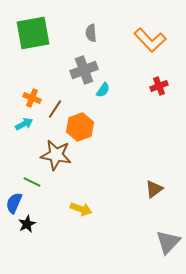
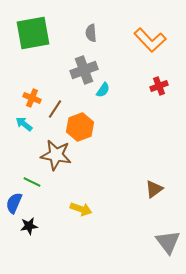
cyan arrow: rotated 114 degrees counterclockwise
black star: moved 2 px right, 2 px down; rotated 18 degrees clockwise
gray triangle: rotated 20 degrees counterclockwise
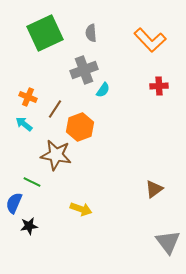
green square: moved 12 px right; rotated 15 degrees counterclockwise
red cross: rotated 18 degrees clockwise
orange cross: moved 4 px left, 1 px up
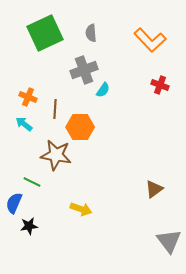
red cross: moved 1 px right, 1 px up; rotated 24 degrees clockwise
brown line: rotated 30 degrees counterclockwise
orange hexagon: rotated 20 degrees clockwise
gray triangle: moved 1 px right, 1 px up
